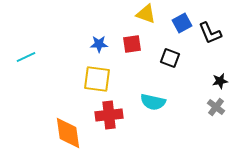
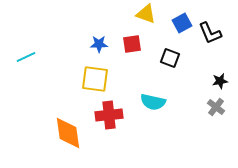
yellow square: moved 2 px left
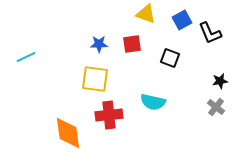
blue square: moved 3 px up
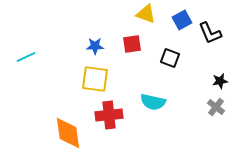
blue star: moved 4 px left, 2 px down
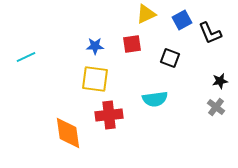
yellow triangle: rotated 45 degrees counterclockwise
cyan semicircle: moved 2 px right, 3 px up; rotated 20 degrees counterclockwise
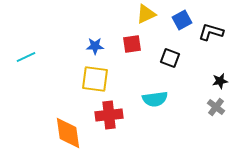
black L-shape: moved 1 px right, 1 px up; rotated 130 degrees clockwise
